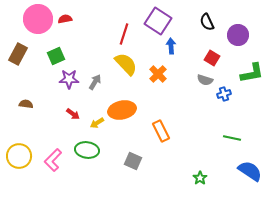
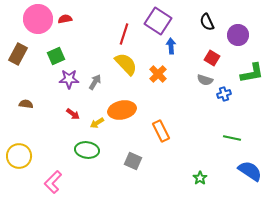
pink L-shape: moved 22 px down
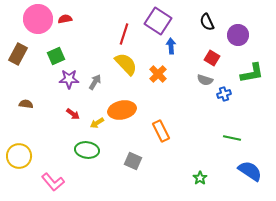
pink L-shape: rotated 85 degrees counterclockwise
